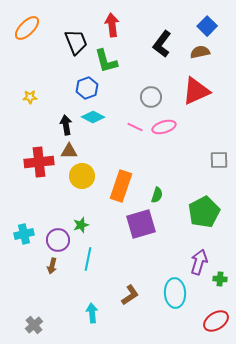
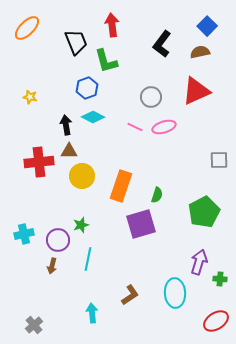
yellow star: rotated 16 degrees clockwise
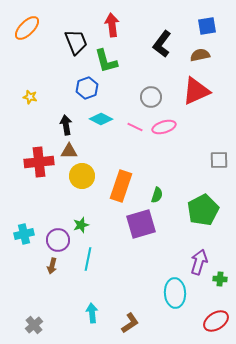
blue square: rotated 36 degrees clockwise
brown semicircle: moved 3 px down
cyan diamond: moved 8 px right, 2 px down
green pentagon: moved 1 px left, 2 px up
brown L-shape: moved 28 px down
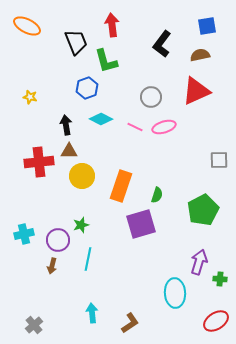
orange ellipse: moved 2 px up; rotated 72 degrees clockwise
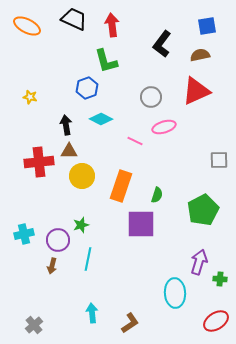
black trapezoid: moved 2 px left, 23 px up; rotated 44 degrees counterclockwise
pink line: moved 14 px down
purple square: rotated 16 degrees clockwise
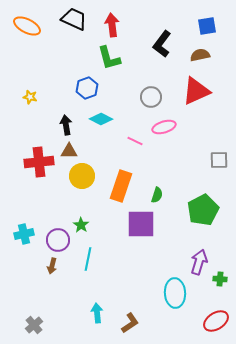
green L-shape: moved 3 px right, 3 px up
green star: rotated 21 degrees counterclockwise
cyan arrow: moved 5 px right
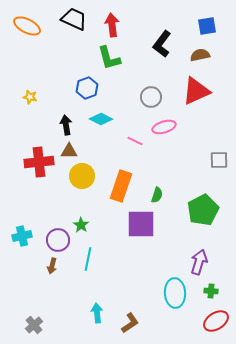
cyan cross: moved 2 px left, 2 px down
green cross: moved 9 px left, 12 px down
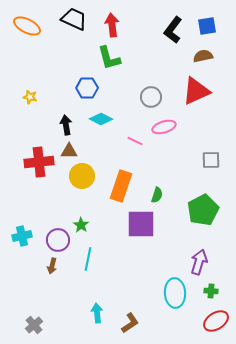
black L-shape: moved 11 px right, 14 px up
brown semicircle: moved 3 px right, 1 px down
blue hexagon: rotated 20 degrees clockwise
gray square: moved 8 px left
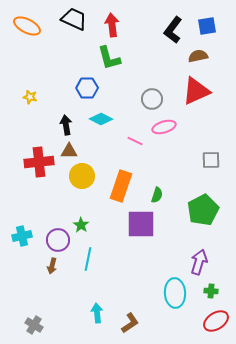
brown semicircle: moved 5 px left
gray circle: moved 1 px right, 2 px down
gray cross: rotated 18 degrees counterclockwise
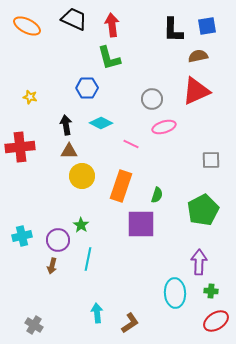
black L-shape: rotated 36 degrees counterclockwise
cyan diamond: moved 4 px down
pink line: moved 4 px left, 3 px down
red cross: moved 19 px left, 15 px up
purple arrow: rotated 15 degrees counterclockwise
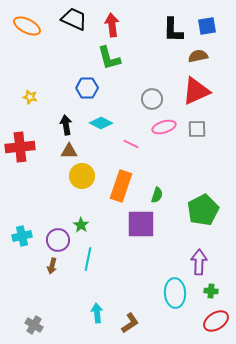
gray square: moved 14 px left, 31 px up
